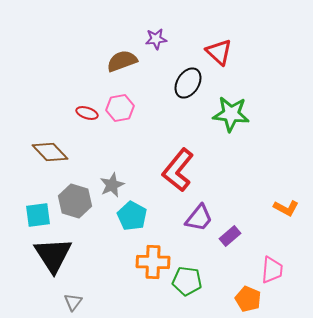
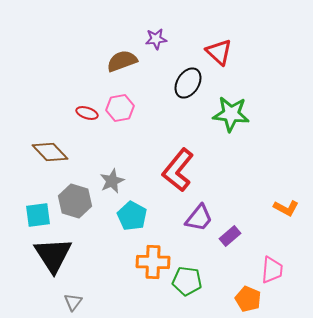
gray star: moved 4 px up
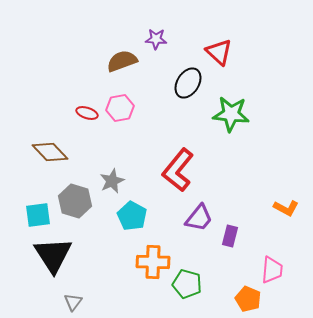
purple star: rotated 10 degrees clockwise
purple rectangle: rotated 35 degrees counterclockwise
green pentagon: moved 3 px down; rotated 8 degrees clockwise
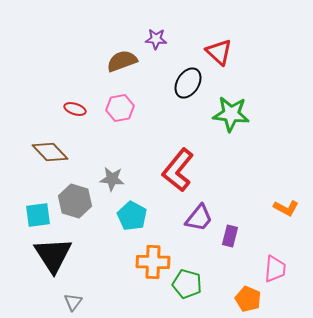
red ellipse: moved 12 px left, 4 px up
gray star: moved 2 px up; rotated 30 degrees clockwise
pink trapezoid: moved 3 px right, 1 px up
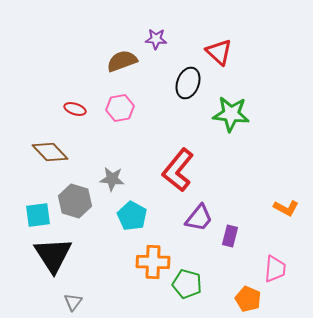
black ellipse: rotated 12 degrees counterclockwise
